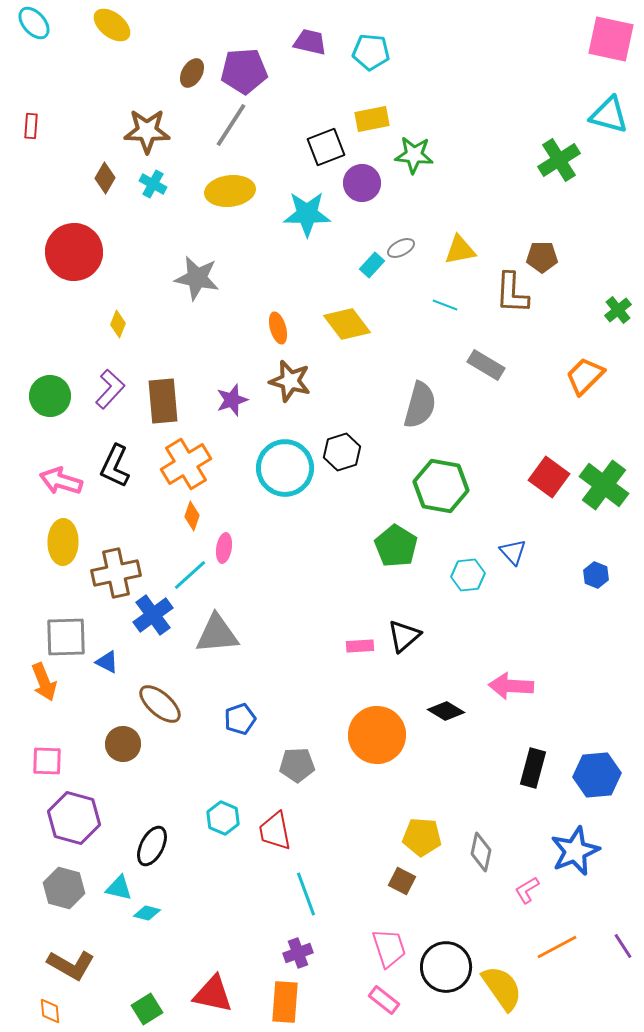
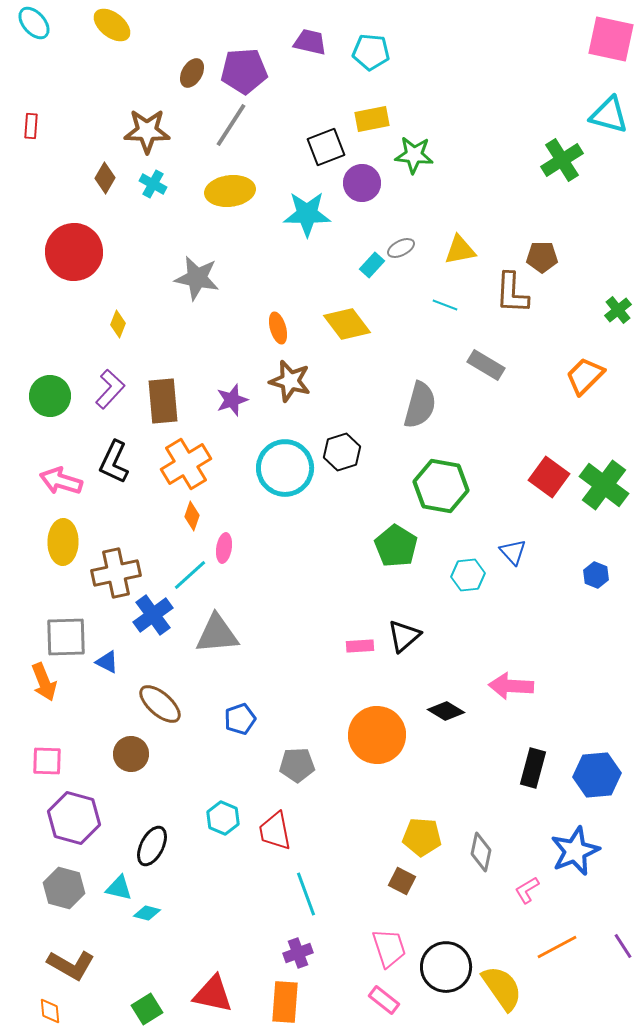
green cross at (559, 160): moved 3 px right
black L-shape at (115, 466): moved 1 px left, 4 px up
brown circle at (123, 744): moved 8 px right, 10 px down
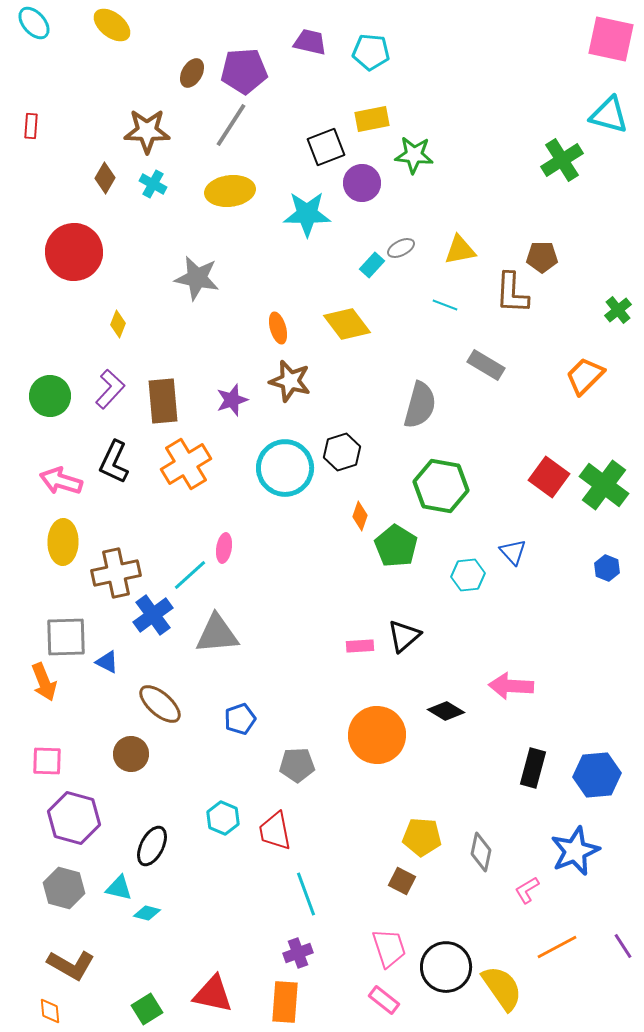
orange diamond at (192, 516): moved 168 px right
blue hexagon at (596, 575): moved 11 px right, 7 px up
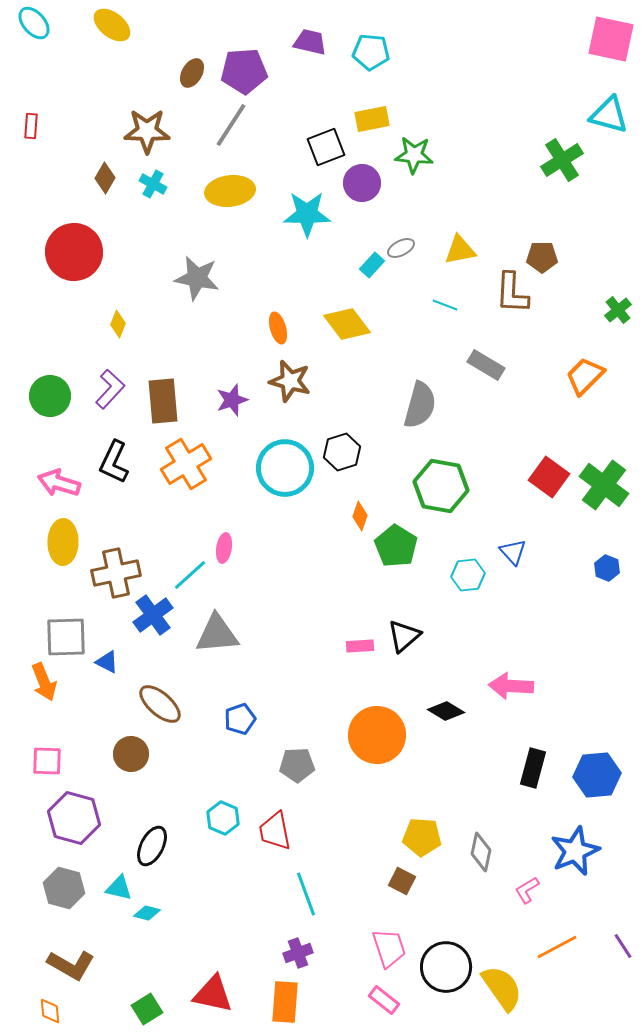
pink arrow at (61, 481): moved 2 px left, 2 px down
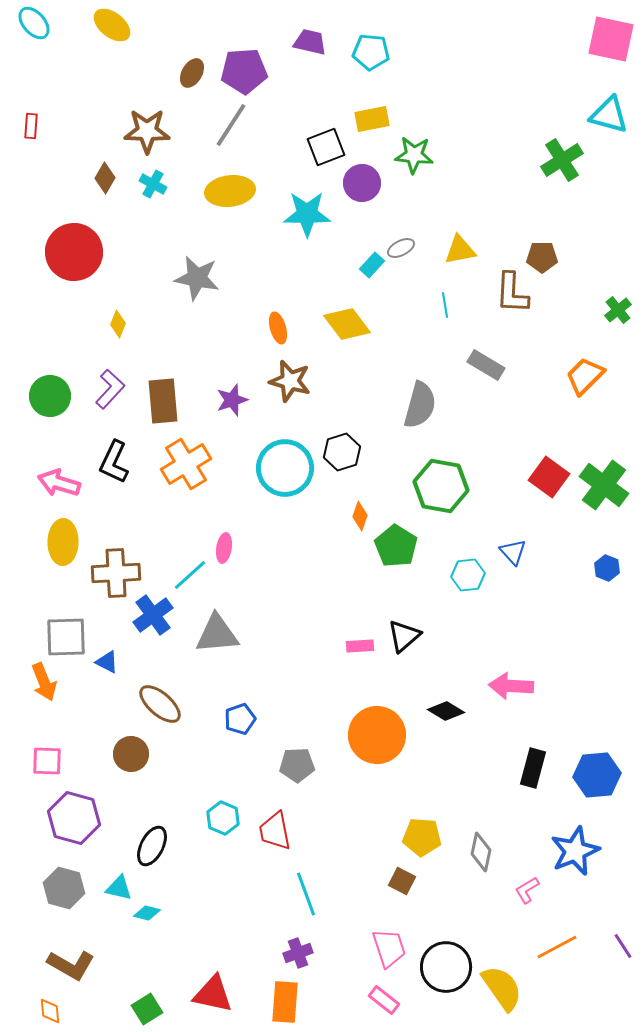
cyan line at (445, 305): rotated 60 degrees clockwise
brown cross at (116, 573): rotated 9 degrees clockwise
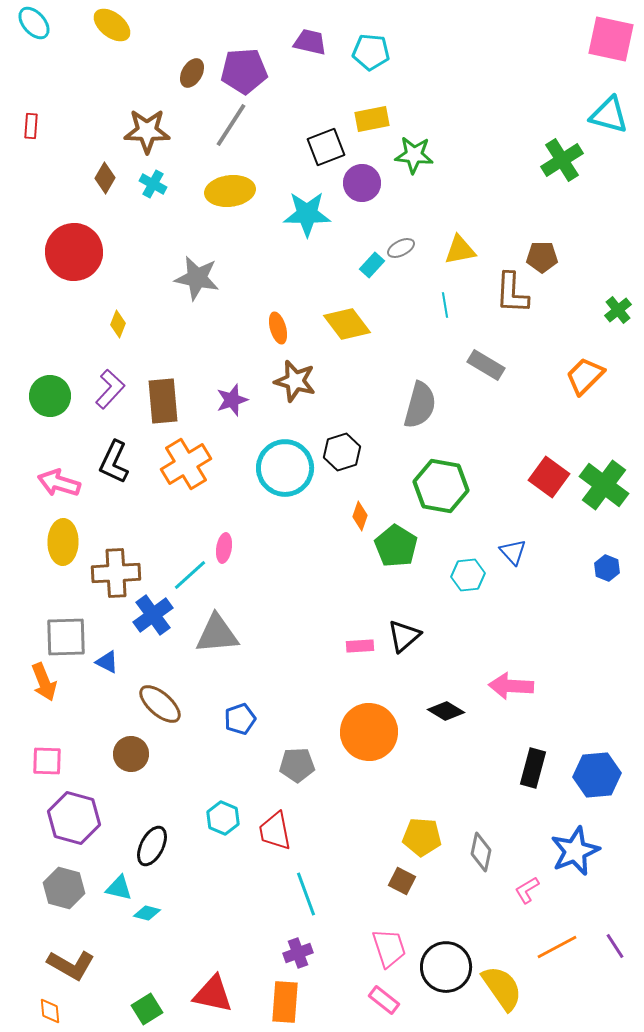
brown star at (290, 381): moved 5 px right
orange circle at (377, 735): moved 8 px left, 3 px up
purple line at (623, 946): moved 8 px left
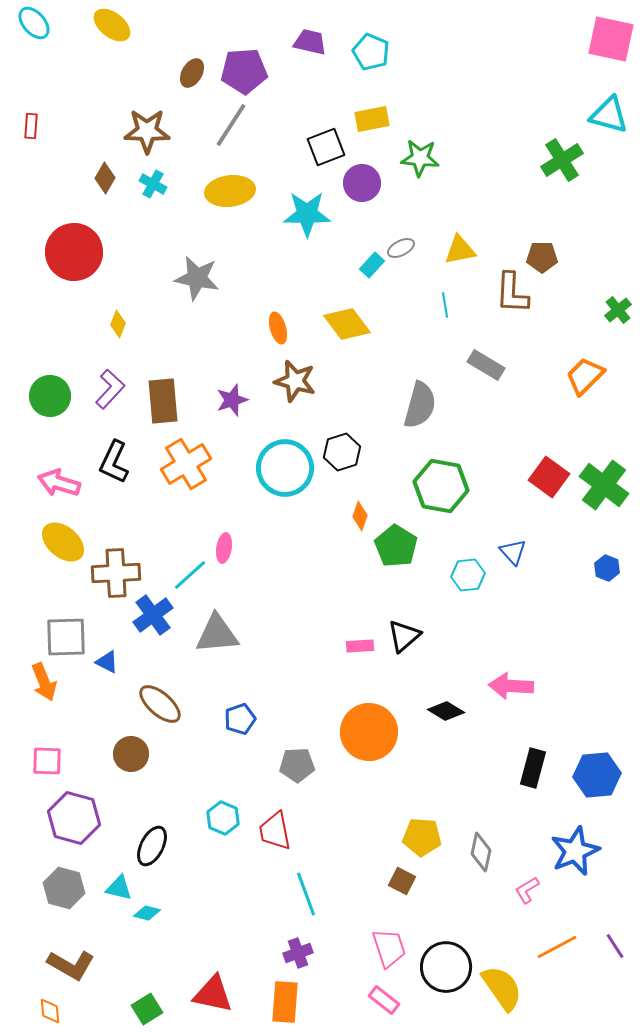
cyan pentagon at (371, 52): rotated 18 degrees clockwise
green star at (414, 155): moved 6 px right, 3 px down
yellow ellipse at (63, 542): rotated 51 degrees counterclockwise
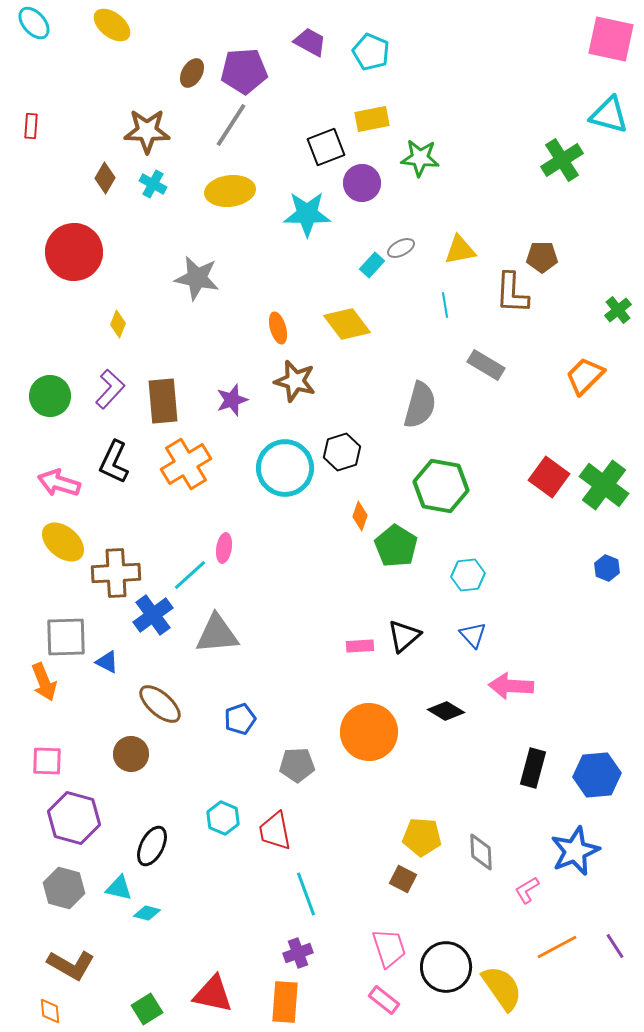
purple trapezoid at (310, 42): rotated 16 degrees clockwise
blue triangle at (513, 552): moved 40 px left, 83 px down
gray diamond at (481, 852): rotated 15 degrees counterclockwise
brown square at (402, 881): moved 1 px right, 2 px up
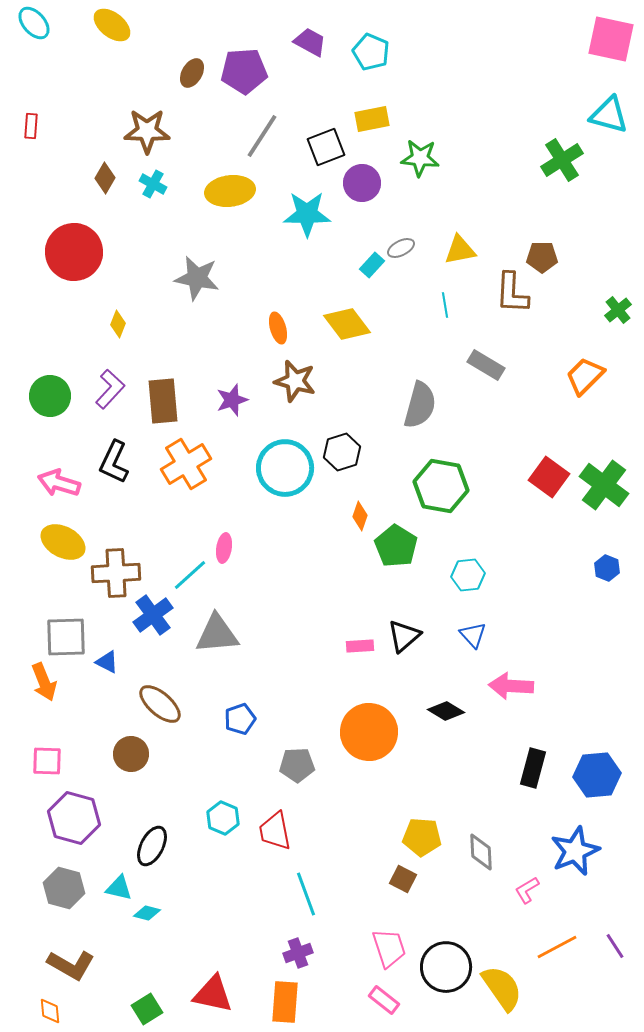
gray line at (231, 125): moved 31 px right, 11 px down
yellow ellipse at (63, 542): rotated 12 degrees counterclockwise
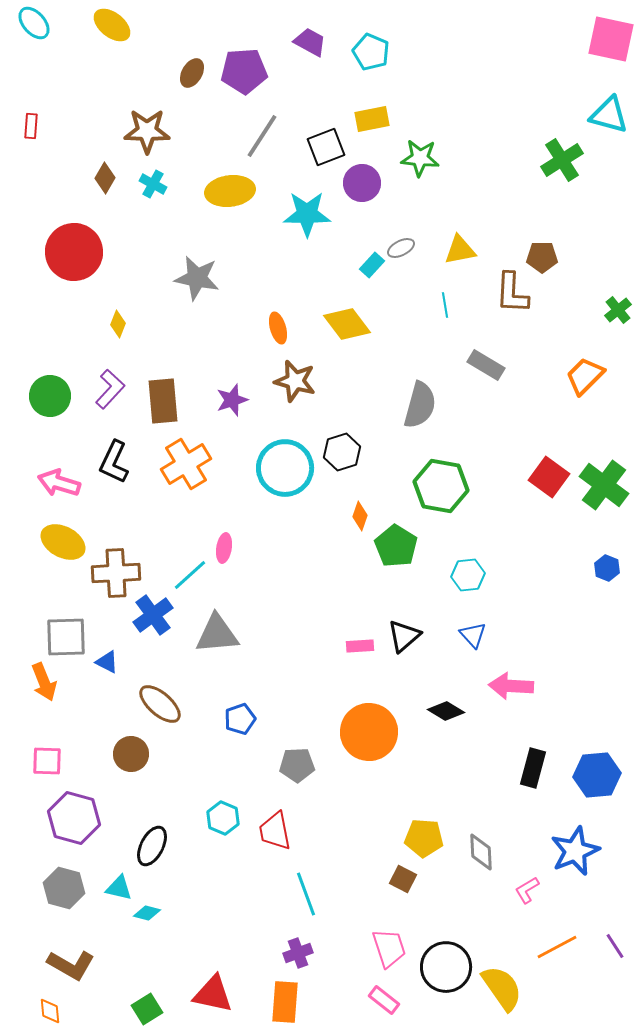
yellow pentagon at (422, 837): moved 2 px right, 1 px down
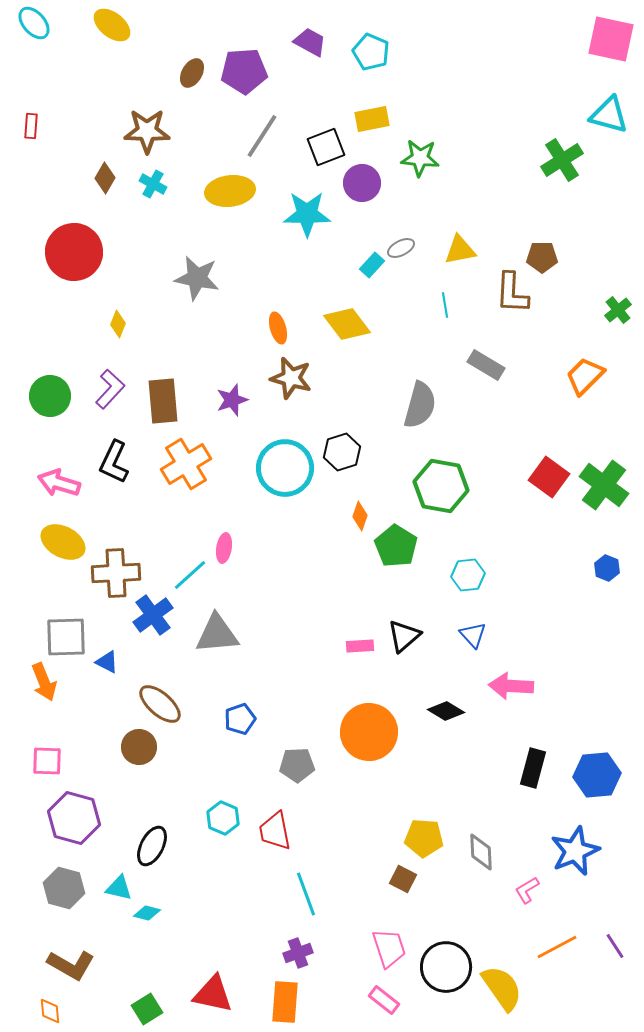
brown star at (295, 381): moved 4 px left, 3 px up
brown circle at (131, 754): moved 8 px right, 7 px up
